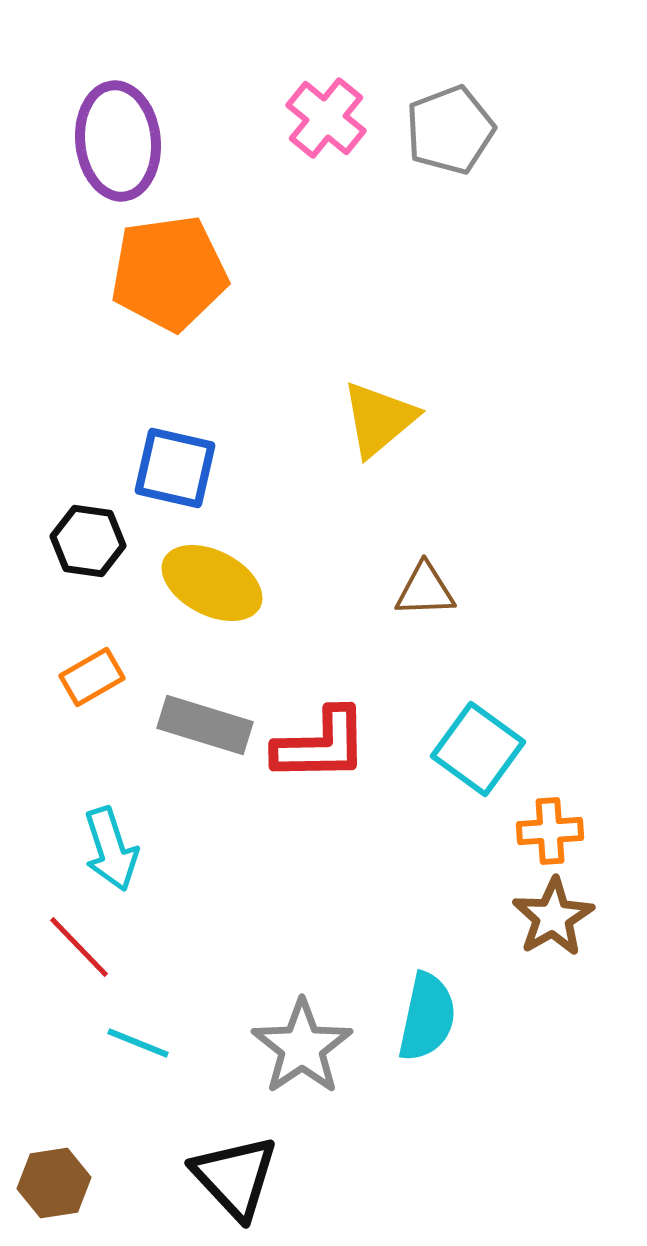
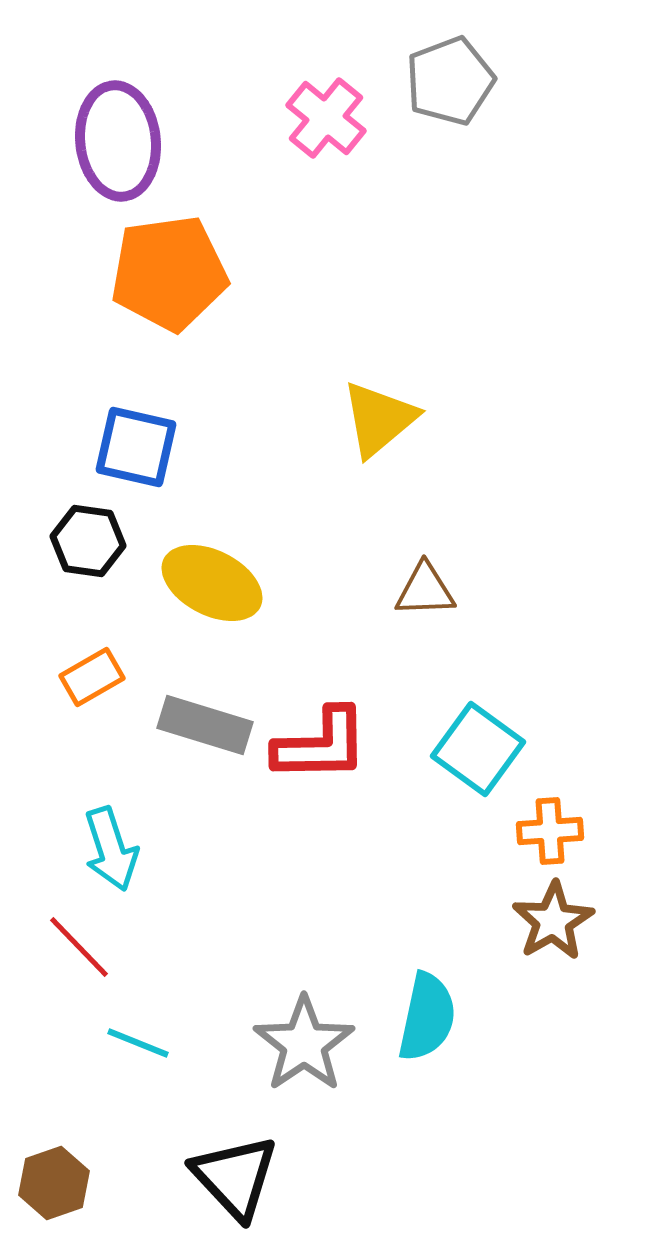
gray pentagon: moved 49 px up
blue square: moved 39 px left, 21 px up
brown star: moved 4 px down
gray star: moved 2 px right, 3 px up
brown hexagon: rotated 10 degrees counterclockwise
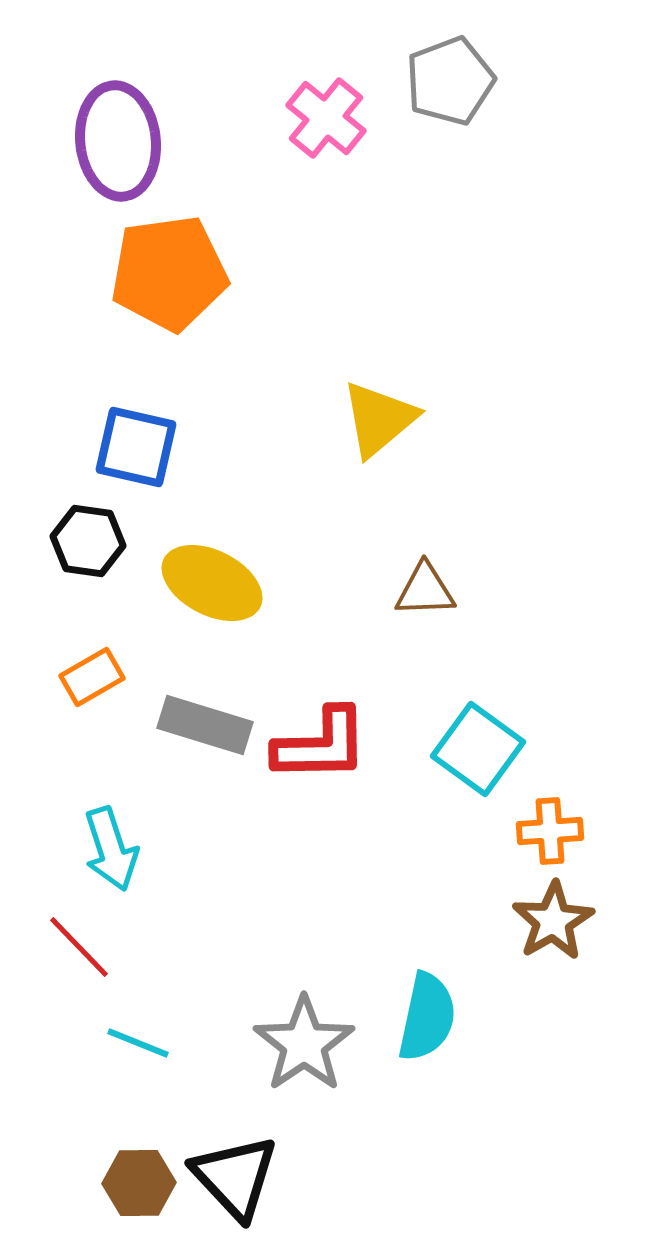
brown hexagon: moved 85 px right; rotated 18 degrees clockwise
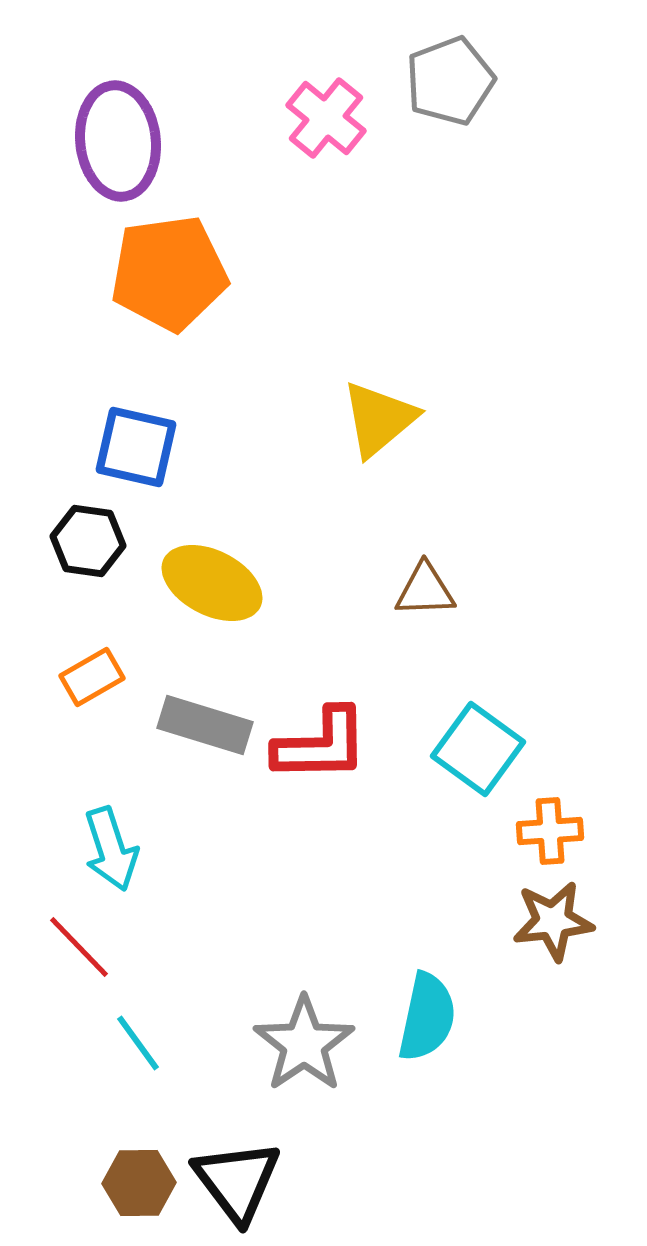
brown star: rotated 24 degrees clockwise
cyan line: rotated 32 degrees clockwise
black triangle: moved 2 px right, 4 px down; rotated 6 degrees clockwise
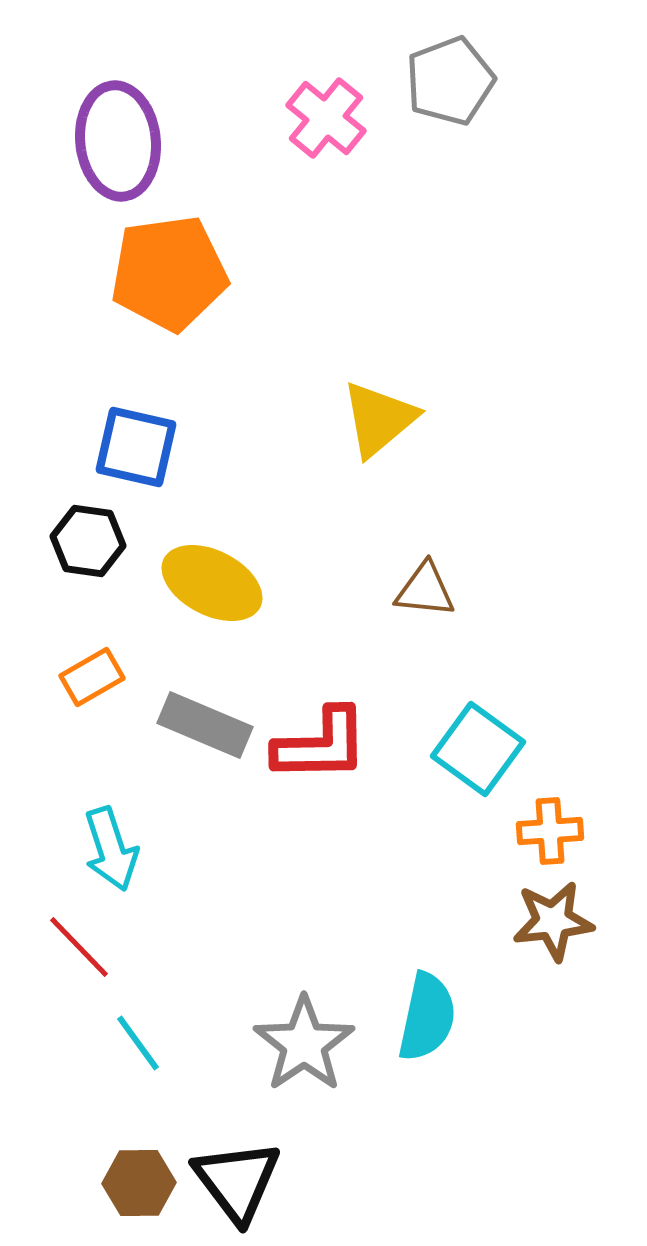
brown triangle: rotated 8 degrees clockwise
gray rectangle: rotated 6 degrees clockwise
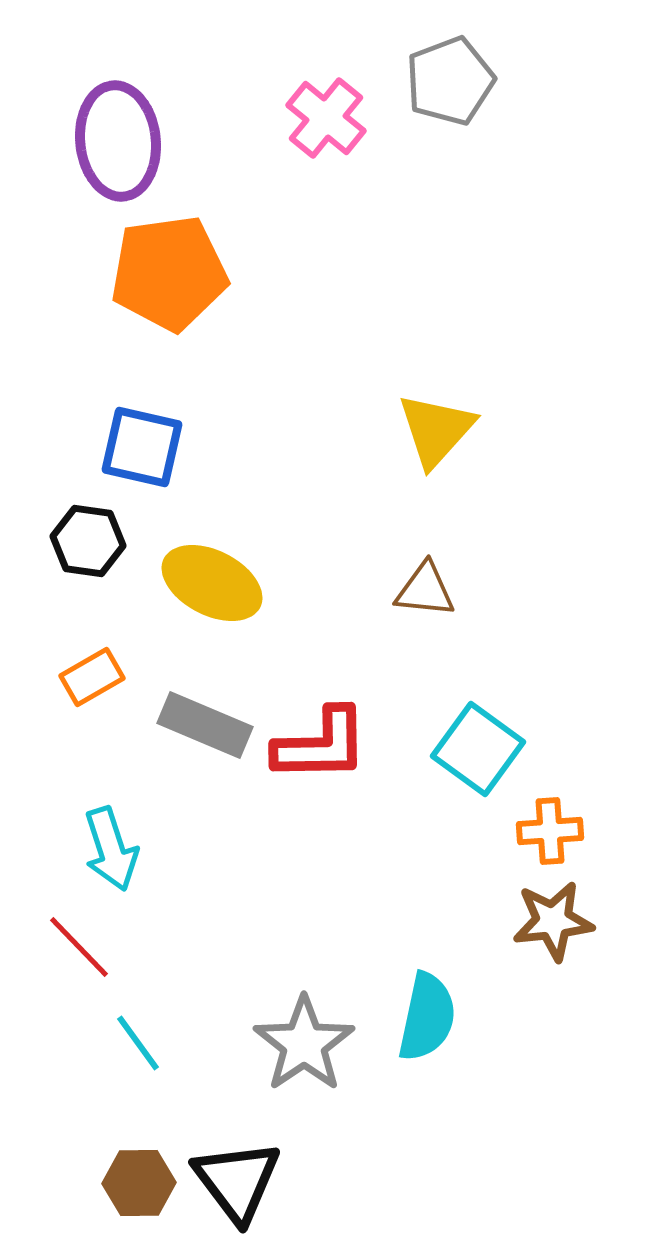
yellow triangle: moved 57 px right, 11 px down; rotated 8 degrees counterclockwise
blue square: moved 6 px right
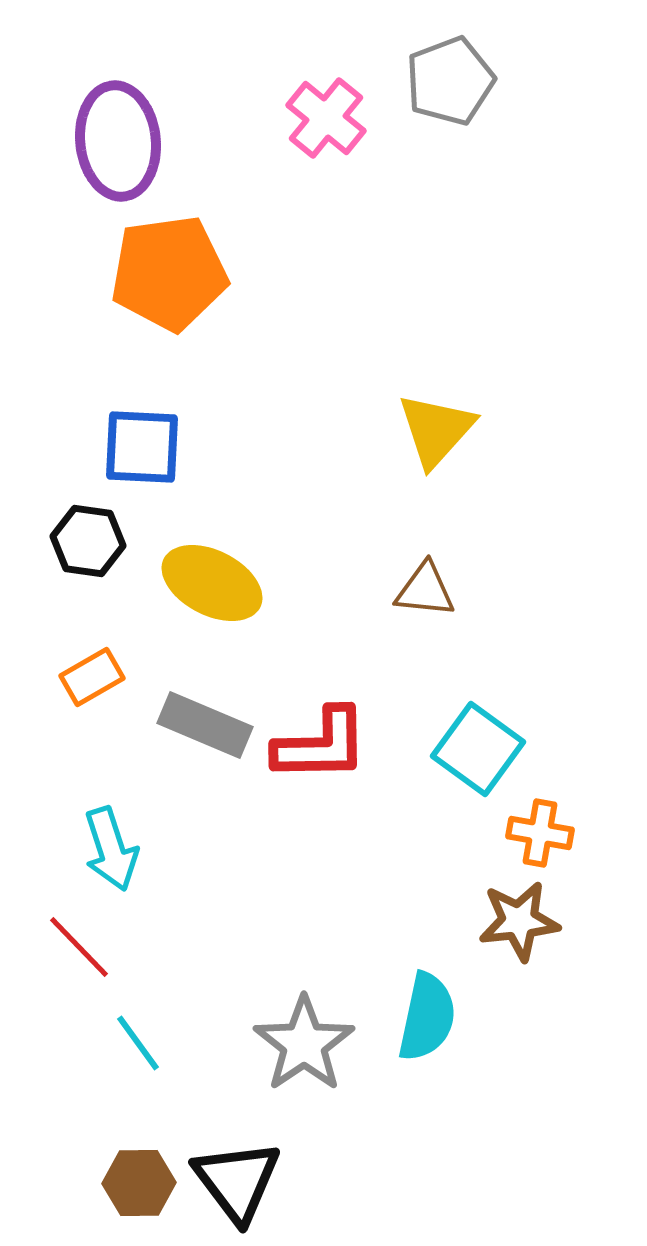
blue square: rotated 10 degrees counterclockwise
orange cross: moved 10 px left, 2 px down; rotated 14 degrees clockwise
brown star: moved 34 px left
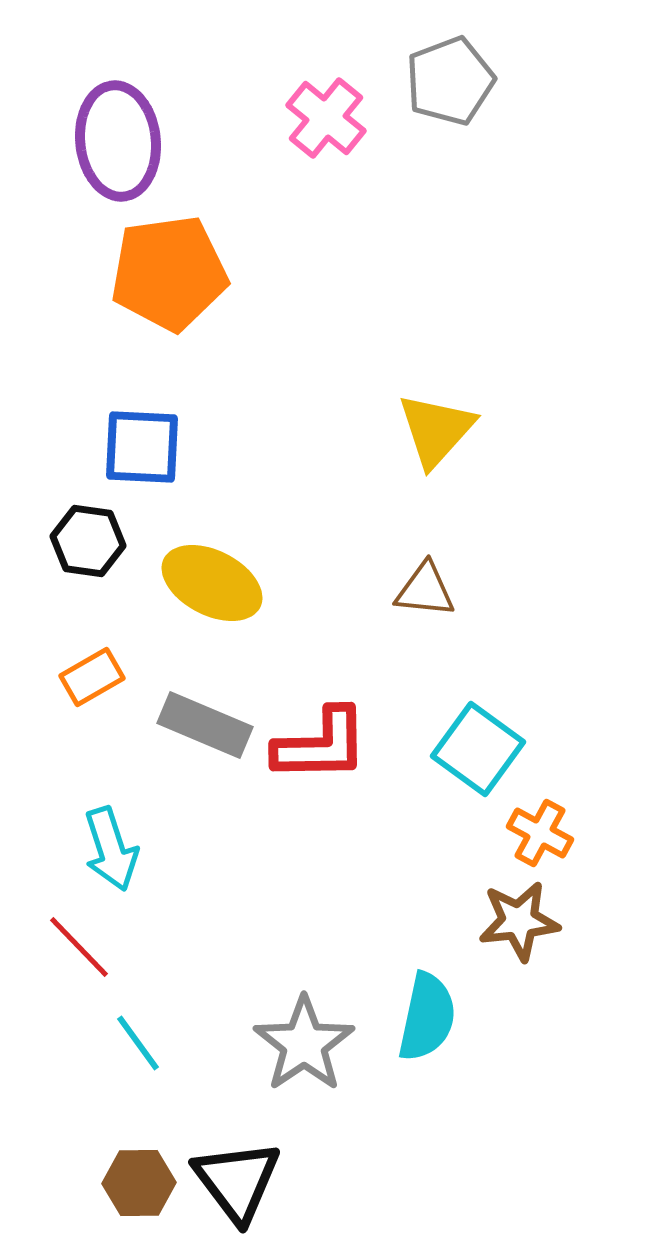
orange cross: rotated 18 degrees clockwise
